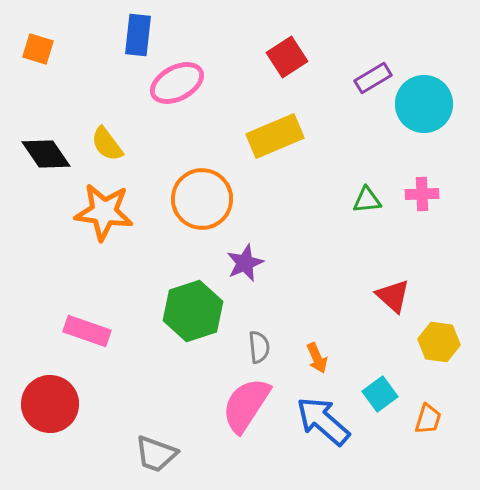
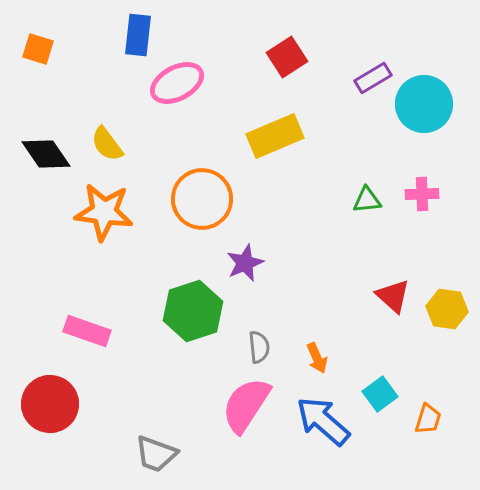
yellow hexagon: moved 8 px right, 33 px up
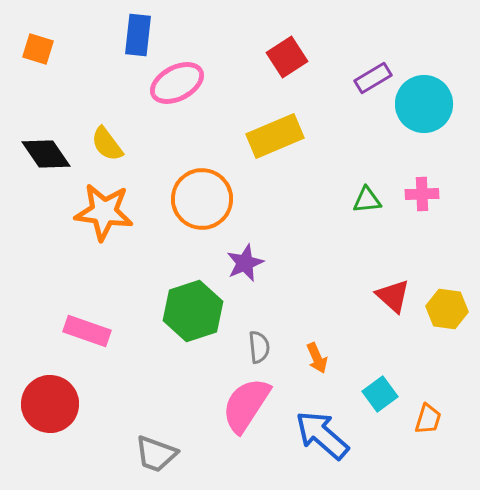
blue arrow: moved 1 px left, 14 px down
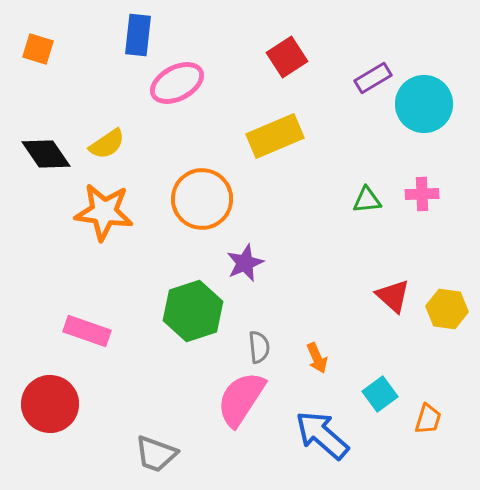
yellow semicircle: rotated 87 degrees counterclockwise
pink semicircle: moved 5 px left, 6 px up
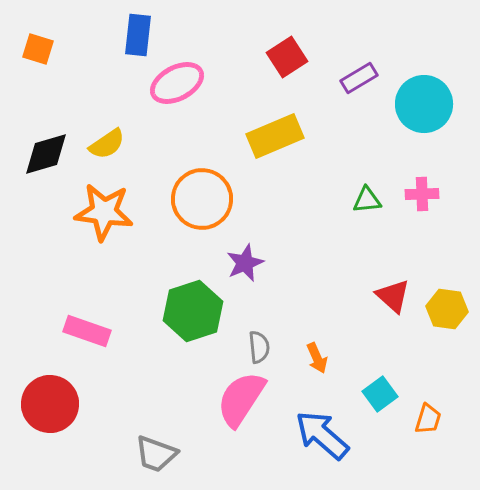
purple rectangle: moved 14 px left
black diamond: rotated 72 degrees counterclockwise
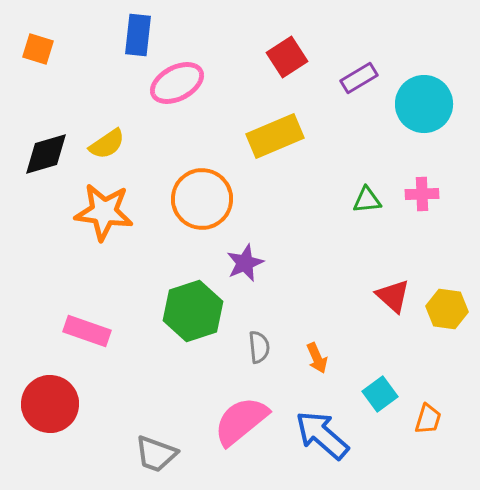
pink semicircle: moved 22 px down; rotated 18 degrees clockwise
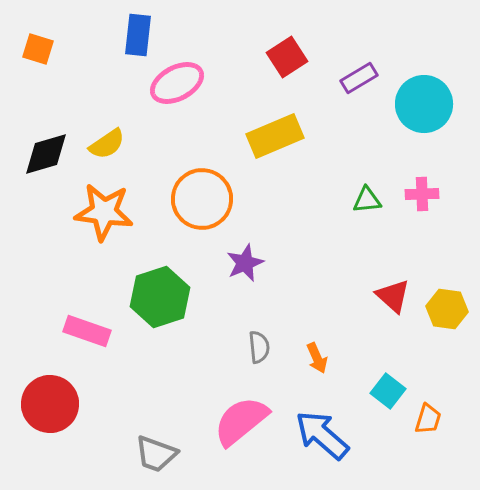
green hexagon: moved 33 px left, 14 px up
cyan square: moved 8 px right, 3 px up; rotated 16 degrees counterclockwise
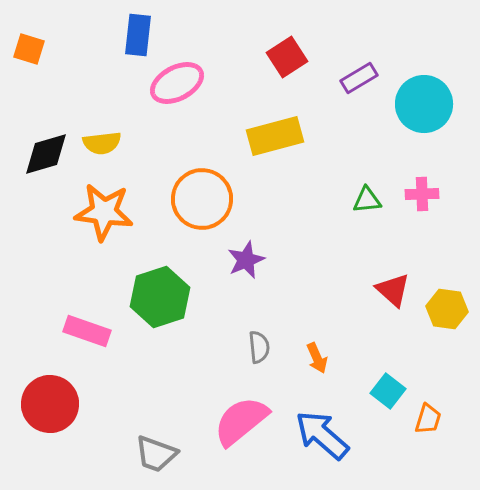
orange square: moved 9 px left
yellow rectangle: rotated 8 degrees clockwise
yellow semicircle: moved 5 px left, 1 px up; rotated 27 degrees clockwise
purple star: moved 1 px right, 3 px up
red triangle: moved 6 px up
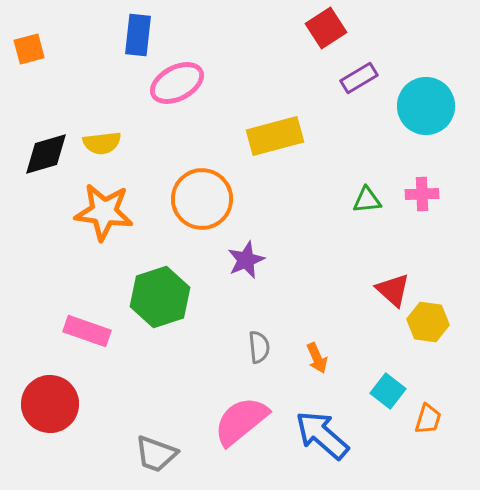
orange square: rotated 32 degrees counterclockwise
red square: moved 39 px right, 29 px up
cyan circle: moved 2 px right, 2 px down
yellow hexagon: moved 19 px left, 13 px down
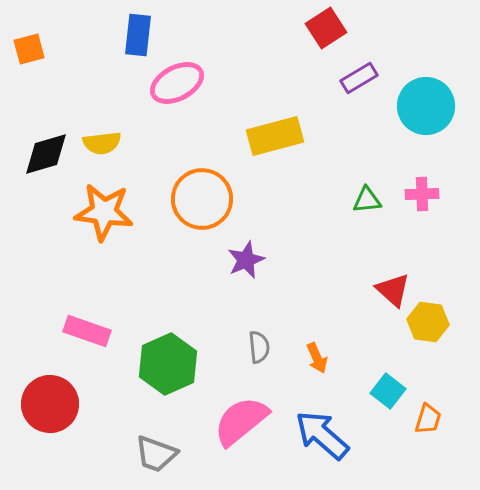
green hexagon: moved 8 px right, 67 px down; rotated 6 degrees counterclockwise
